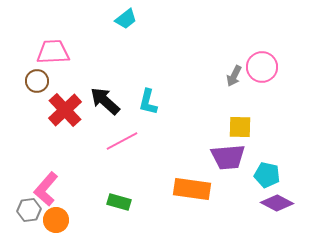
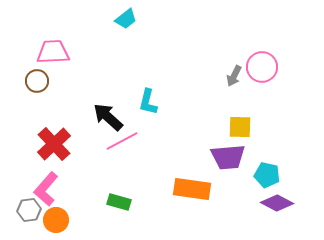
black arrow: moved 3 px right, 16 px down
red cross: moved 11 px left, 34 px down
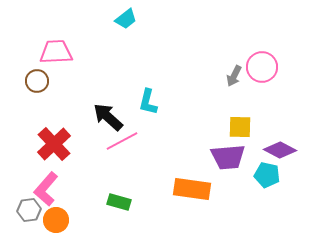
pink trapezoid: moved 3 px right
purple diamond: moved 3 px right, 53 px up
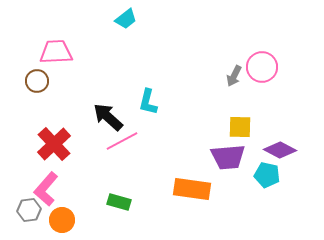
orange circle: moved 6 px right
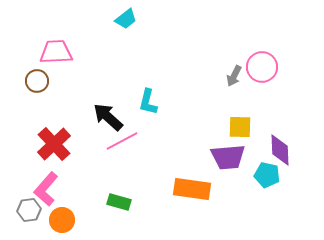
purple diamond: rotated 60 degrees clockwise
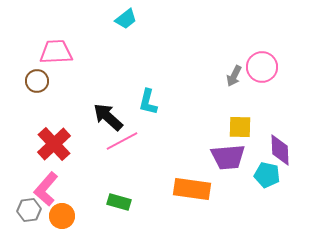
orange circle: moved 4 px up
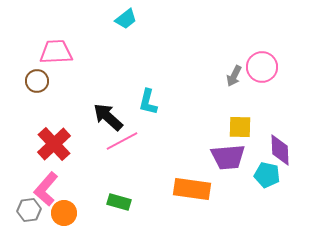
orange circle: moved 2 px right, 3 px up
